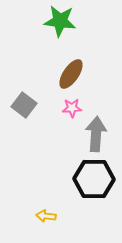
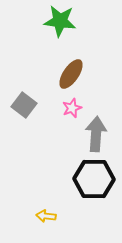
pink star: rotated 18 degrees counterclockwise
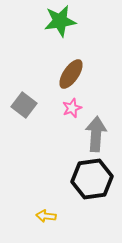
green star: rotated 16 degrees counterclockwise
black hexagon: moved 2 px left; rotated 9 degrees counterclockwise
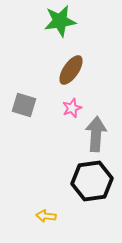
brown ellipse: moved 4 px up
gray square: rotated 20 degrees counterclockwise
black hexagon: moved 2 px down
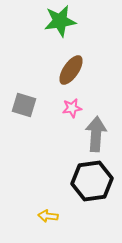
pink star: rotated 12 degrees clockwise
yellow arrow: moved 2 px right
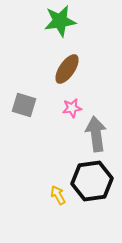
brown ellipse: moved 4 px left, 1 px up
gray arrow: rotated 12 degrees counterclockwise
yellow arrow: moved 10 px right, 21 px up; rotated 54 degrees clockwise
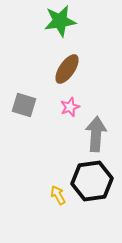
pink star: moved 2 px left, 1 px up; rotated 12 degrees counterclockwise
gray arrow: rotated 12 degrees clockwise
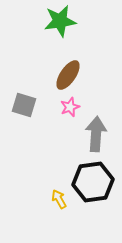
brown ellipse: moved 1 px right, 6 px down
black hexagon: moved 1 px right, 1 px down
yellow arrow: moved 1 px right, 4 px down
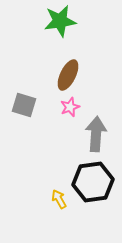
brown ellipse: rotated 8 degrees counterclockwise
